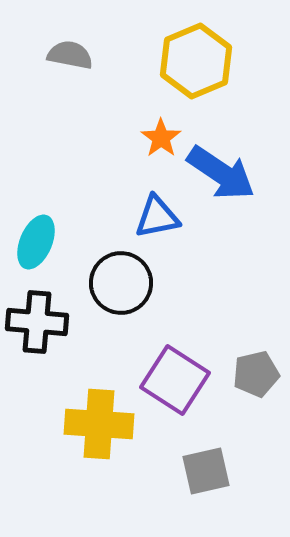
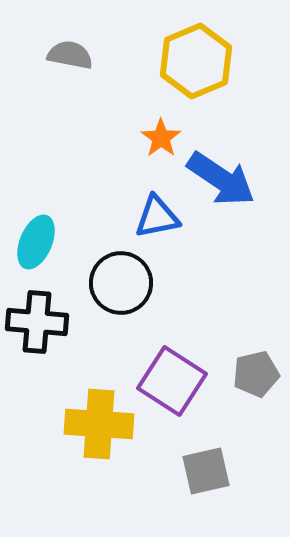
blue arrow: moved 6 px down
purple square: moved 3 px left, 1 px down
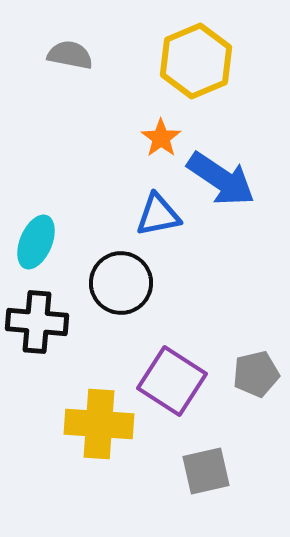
blue triangle: moved 1 px right, 2 px up
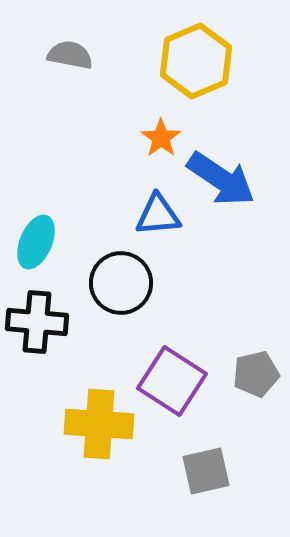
blue triangle: rotated 6 degrees clockwise
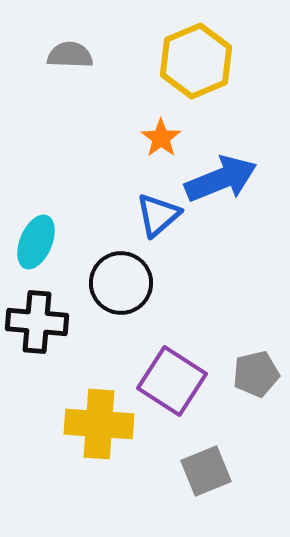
gray semicircle: rotated 9 degrees counterclockwise
blue arrow: rotated 56 degrees counterclockwise
blue triangle: rotated 36 degrees counterclockwise
gray square: rotated 9 degrees counterclockwise
